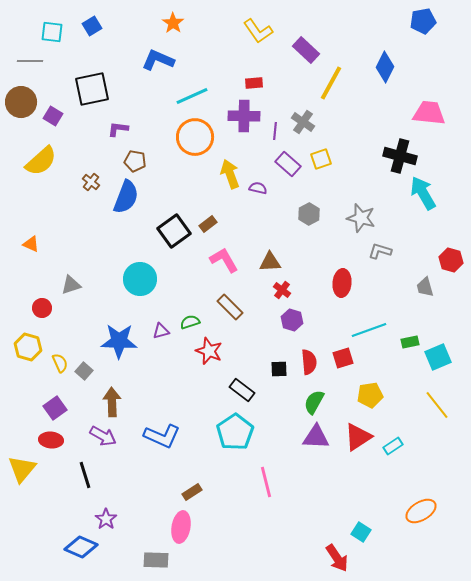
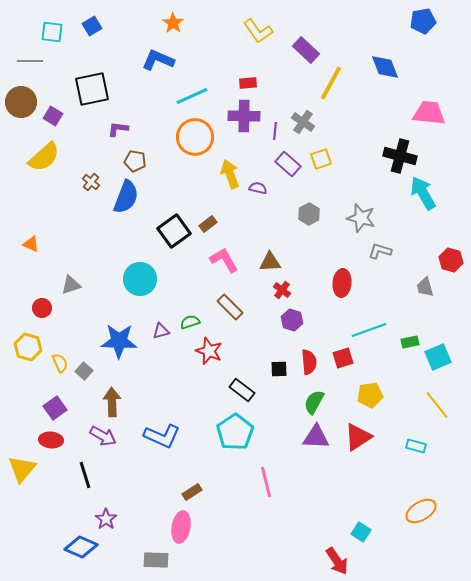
blue diamond at (385, 67): rotated 48 degrees counterclockwise
red rectangle at (254, 83): moved 6 px left
yellow semicircle at (41, 161): moved 3 px right, 4 px up
cyan rectangle at (393, 446): moved 23 px right; rotated 48 degrees clockwise
red arrow at (337, 558): moved 3 px down
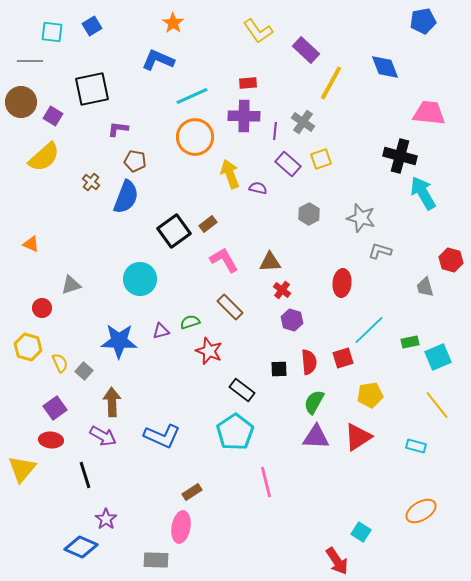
cyan line at (369, 330): rotated 24 degrees counterclockwise
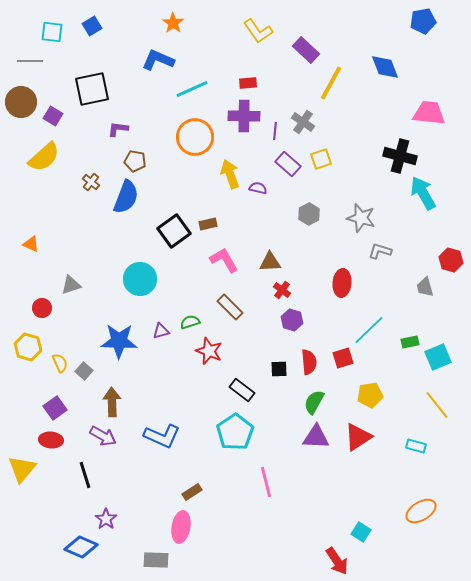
cyan line at (192, 96): moved 7 px up
brown rectangle at (208, 224): rotated 24 degrees clockwise
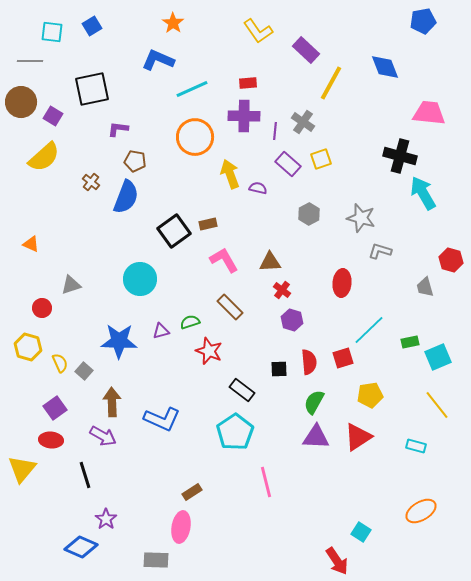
blue L-shape at (162, 436): moved 17 px up
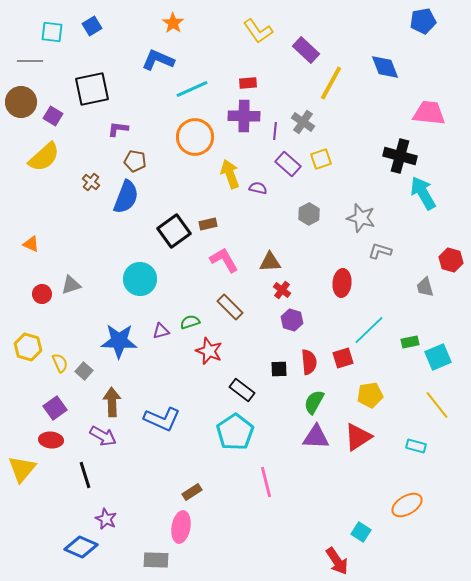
red circle at (42, 308): moved 14 px up
orange ellipse at (421, 511): moved 14 px left, 6 px up
purple star at (106, 519): rotated 10 degrees counterclockwise
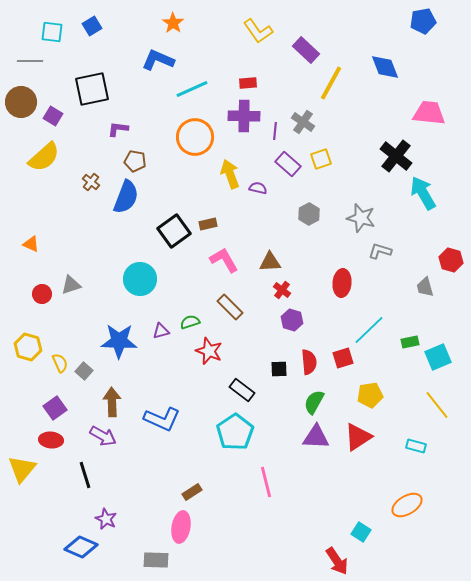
black cross at (400, 156): moved 4 px left; rotated 24 degrees clockwise
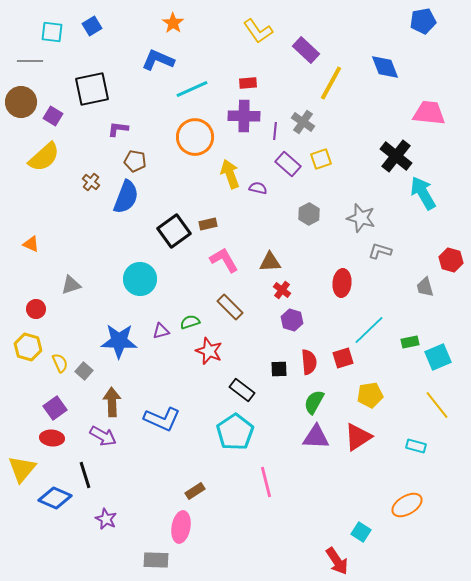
red circle at (42, 294): moved 6 px left, 15 px down
red ellipse at (51, 440): moved 1 px right, 2 px up
brown rectangle at (192, 492): moved 3 px right, 1 px up
blue diamond at (81, 547): moved 26 px left, 49 px up
